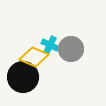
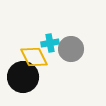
cyan cross: moved 2 px up; rotated 36 degrees counterclockwise
yellow diamond: rotated 40 degrees clockwise
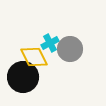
cyan cross: rotated 18 degrees counterclockwise
gray circle: moved 1 px left
